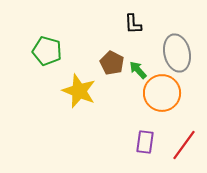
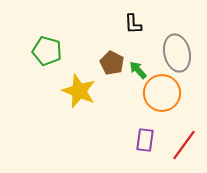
purple rectangle: moved 2 px up
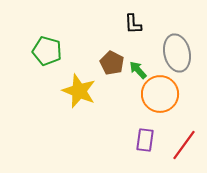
orange circle: moved 2 px left, 1 px down
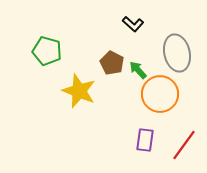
black L-shape: rotated 45 degrees counterclockwise
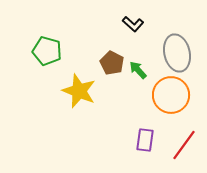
orange circle: moved 11 px right, 1 px down
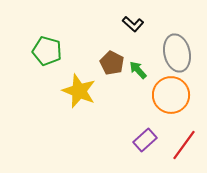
purple rectangle: rotated 40 degrees clockwise
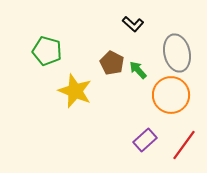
yellow star: moved 4 px left
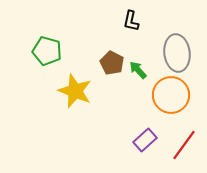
black L-shape: moved 2 px left, 3 px up; rotated 60 degrees clockwise
gray ellipse: rotated 6 degrees clockwise
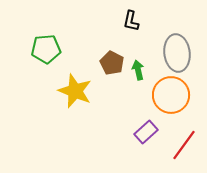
green pentagon: moved 1 px left, 2 px up; rotated 20 degrees counterclockwise
green arrow: rotated 30 degrees clockwise
purple rectangle: moved 1 px right, 8 px up
